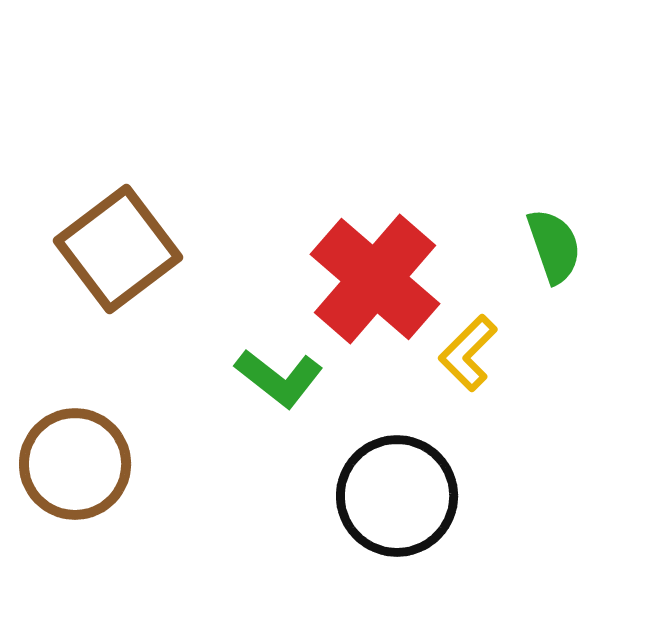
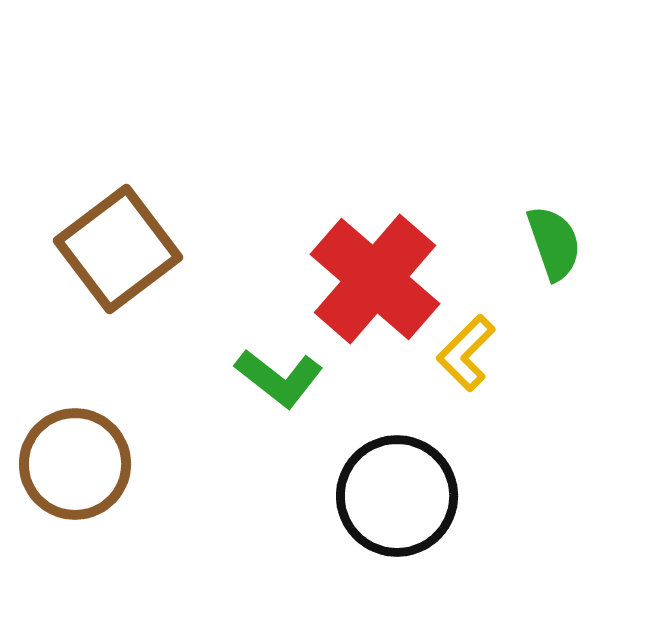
green semicircle: moved 3 px up
yellow L-shape: moved 2 px left
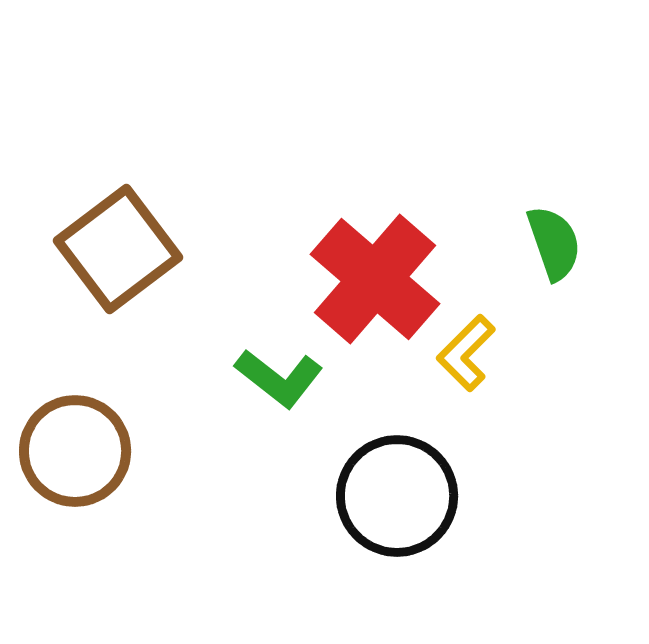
brown circle: moved 13 px up
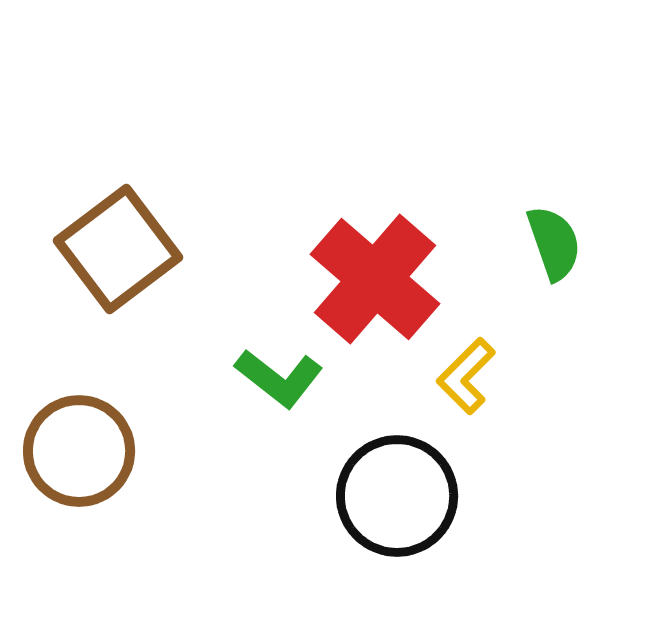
yellow L-shape: moved 23 px down
brown circle: moved 4 px right
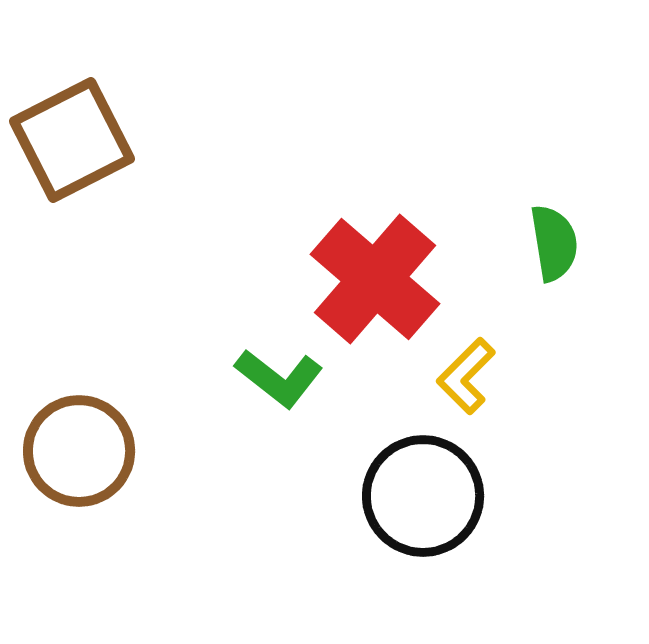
green semicircle: rotated 10 degrees clockwise
brown square: moved 46 px left, 109 px up; rotated 10 degrees clockwise
black circle: moved 26 px right
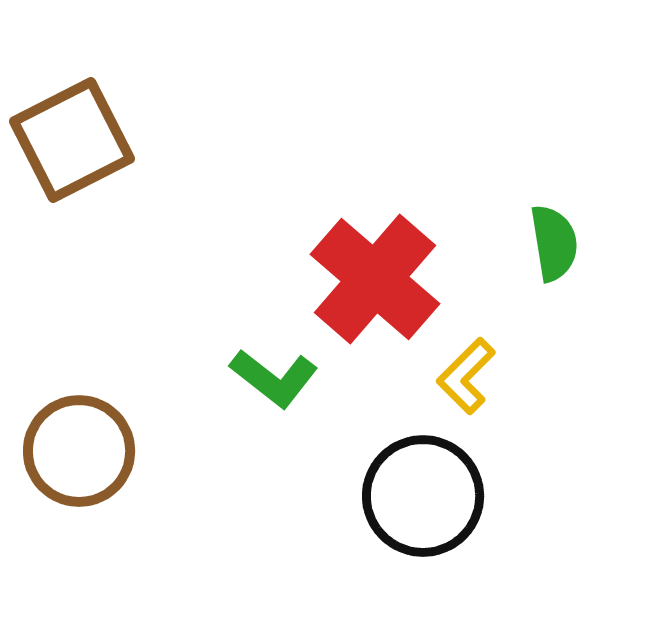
green L-shape: moved 5 px left
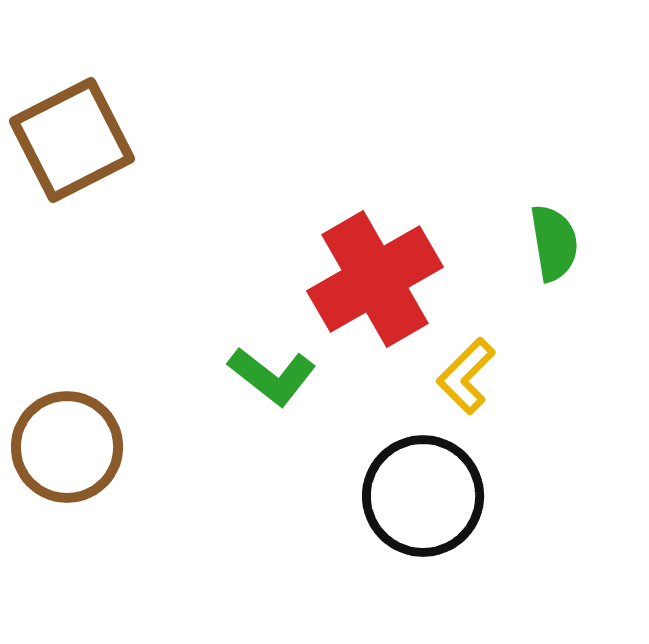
red cross: rotated 19 degrees clockwise
green L-shape: moved 2 px left, 2 px up
brown circle: moved 12 px left, 4 px up
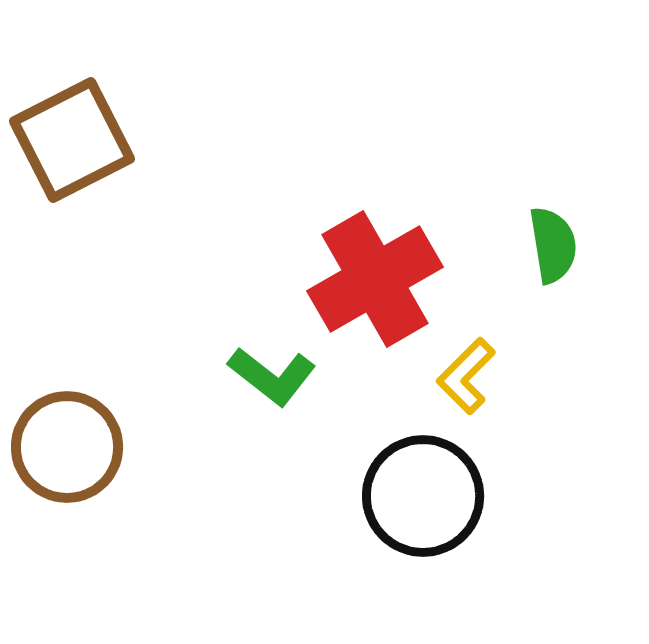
green semicircle: moved 1 px left, 2 px down
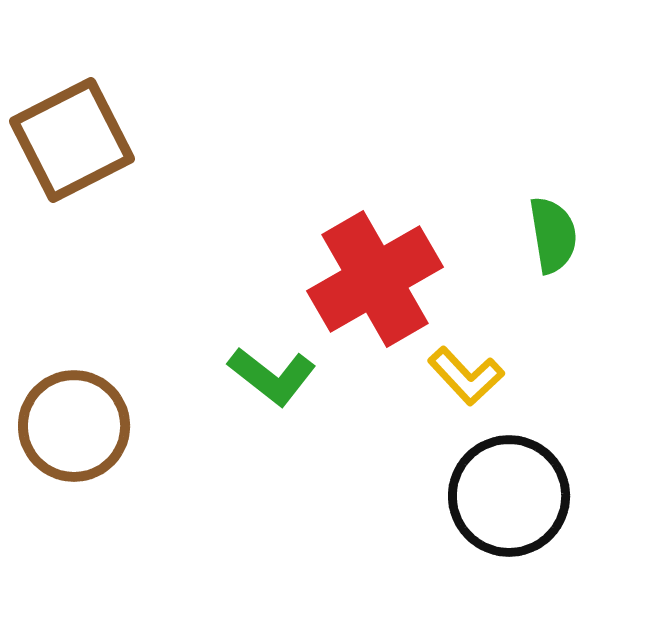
green semicircle: moved 10 px up
yellow L-shape: rotated 88 degrees counterclockwise
brown circle: moved 7 px right, 21 px up
black circle: moved 86 px right
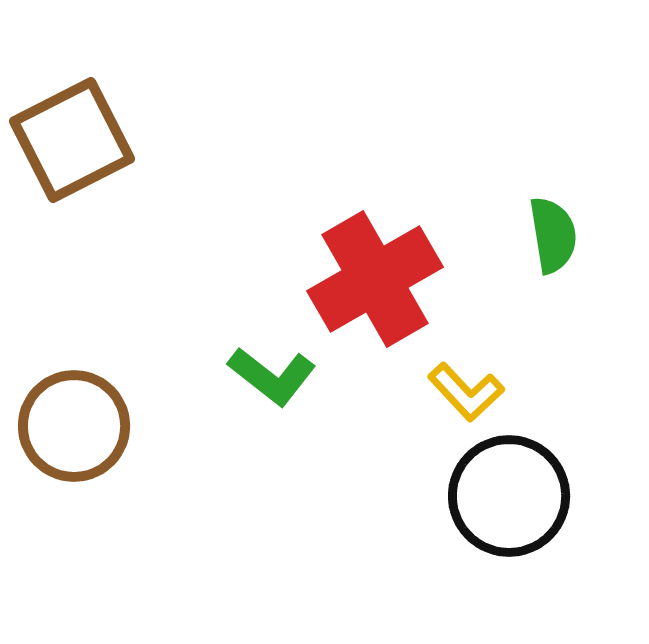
yellow L-shape: moved 16 px down
